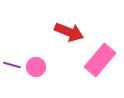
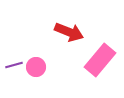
purple line: moved 2 px right; rotated 30 degrees counterclockwise
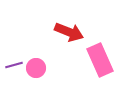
pink rectangle: rotated 64 degrees counterclockwise
pink circle: moved 1 px down
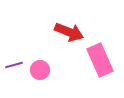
pink circle: moved 4 px right, 2 px down
